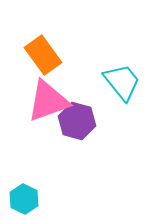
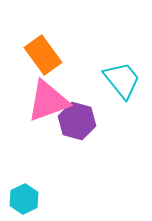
cyan trapezoid: moved 2 px up
cyan hexagon: rotated 8 degrees clockwise
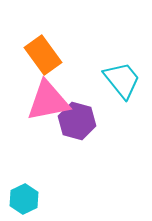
pink triangle: rotated 9 degrees clockwise
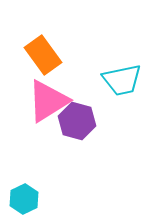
cyan trapezoid: rotated 117 degrees clockwise
pink triangle: rotated 21 degrees counterclockwise
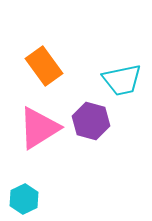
orange rectangle: moved 1 px right, 11 px down
pink triangle: moved 9 px left, 27 px down
purple hexagon: moved 14 px right
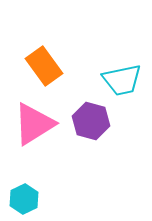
pink triangle: moved 5 px left, 4 px up
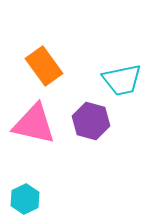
pink triangle: rotated 45 degrees clockwise
cyan hexagon: moved 1 px right
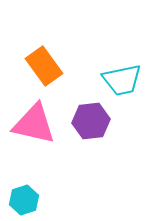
purple hexagon: rotated 21 degrees counterclockwise
cyan hexagon: moved 1 px left, 1 px down; rotated 8 degrees clockwise
